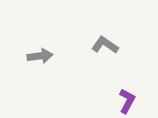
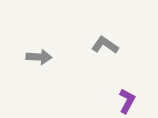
gray arrow: moved 1 px left, 1 px down; rotated 10 degrees clockwise
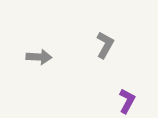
gray L-shape: rotated 84 degrees clockwise
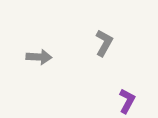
gray L-shape: moved 1 px left, 2 px up
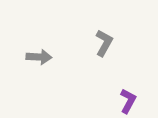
purple L-shape: moved 1 px right
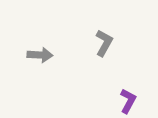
gray arrow: moved 1 px right, 2 px up
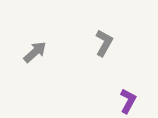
gray arrow: moved 5 px left, 3 px up; rotated 45 degrees counterclockwise
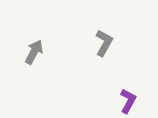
gray arrow: moved 1 px left; rotated 20 degrees counterclockwise
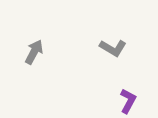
gray L-shape: moved 9 px right, 5 px down; rotated 92 degrees clockwise
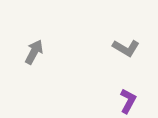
gray L-shape: moved 13 px right
